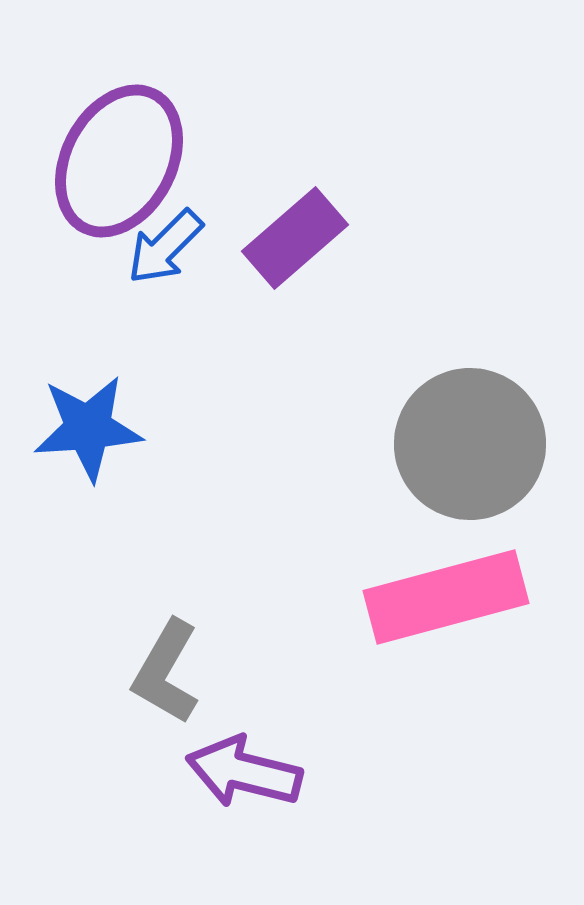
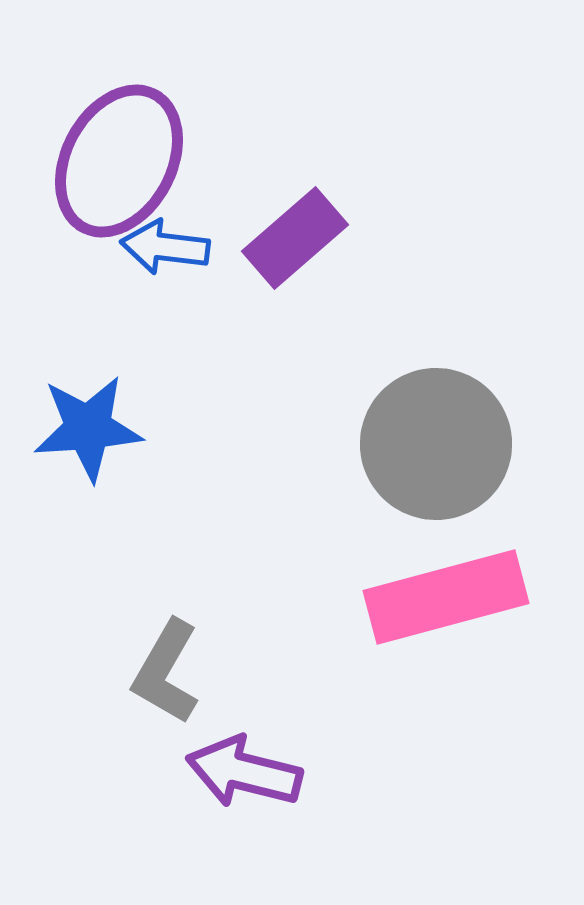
blue arrow: rotated 52 degrees clockwise
gray circle: moved 34 px left
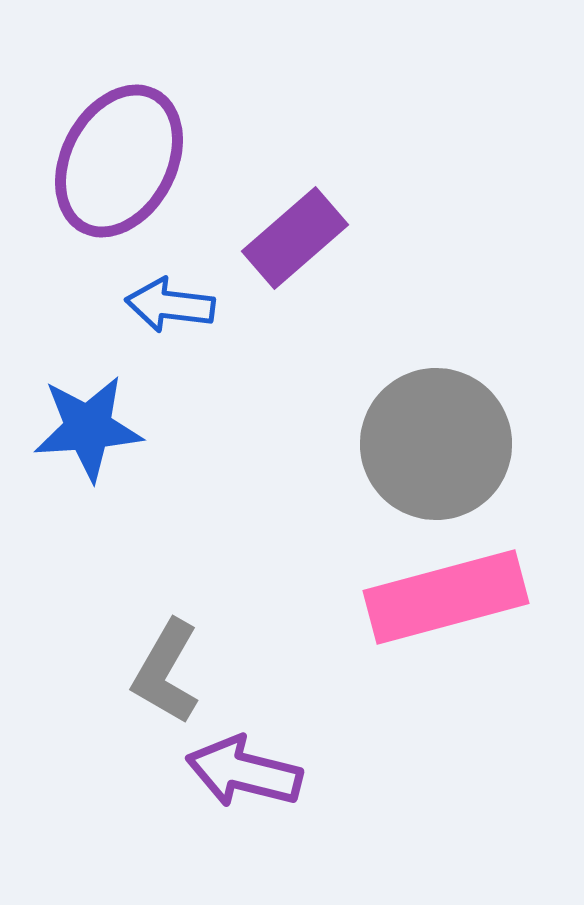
blue arrow: moved 5 px right, 58 px down
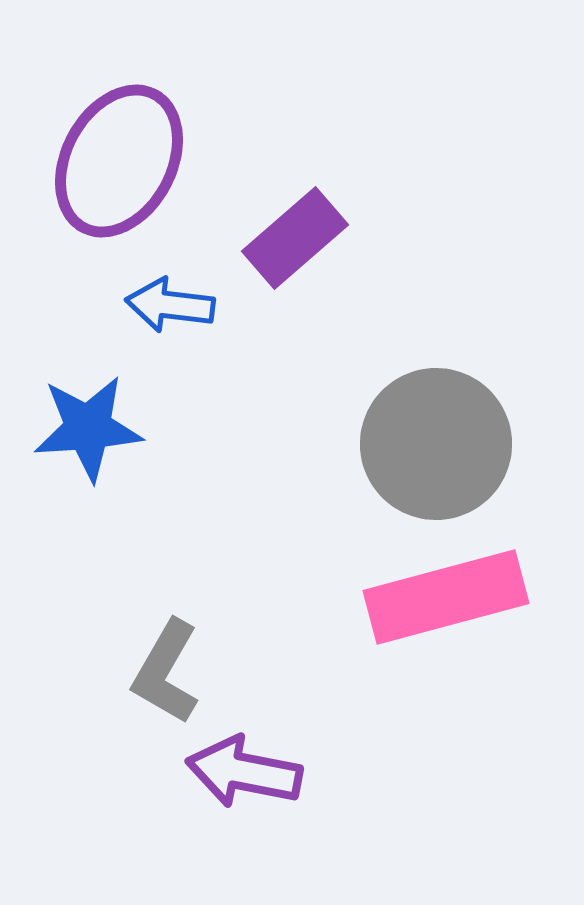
purple arrow: rotated 3 degrees counterclockwise
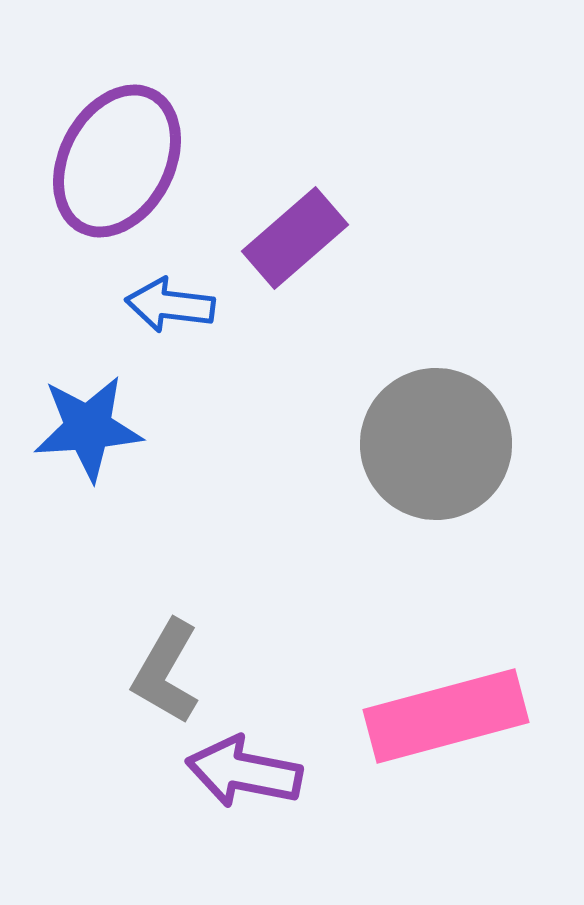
purple ellipse: moved 2 px left
pink rectangle: moved 119 px down
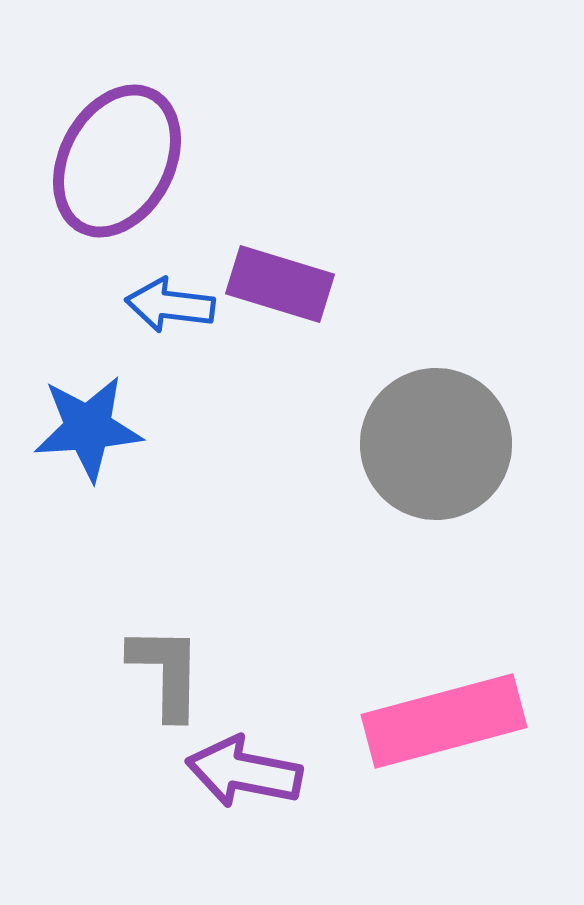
purple rectangle: moved 15 px left, 46 px down; rotated 58 degrees clockwise
gray L-shape: rotated 151 degrees clockwise
pink rectangle: moved 2 px left, 5 px down
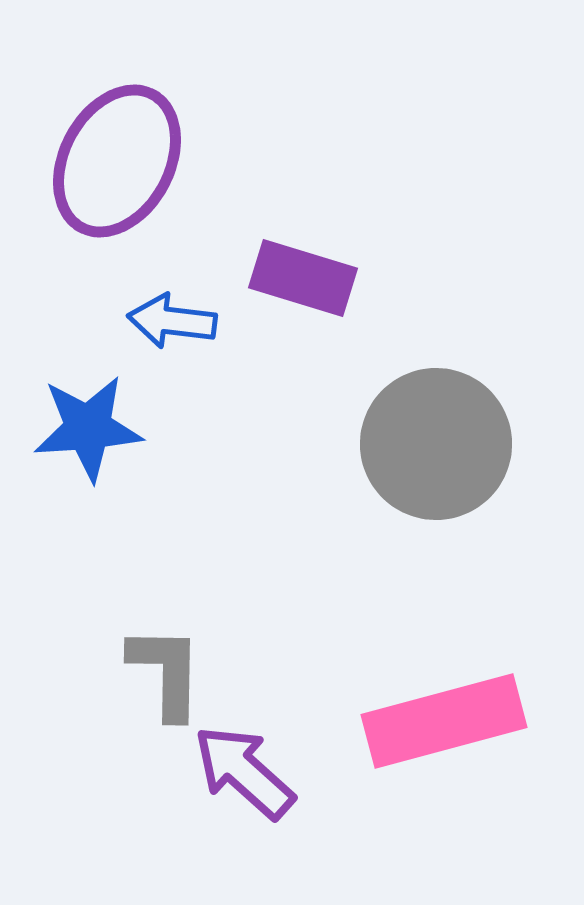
purple rectangle: moved 23 px right, 6 px up
blue arrow: moved 2 px right, 16 px down
purple arrow: rotated 31 degrees clockwise
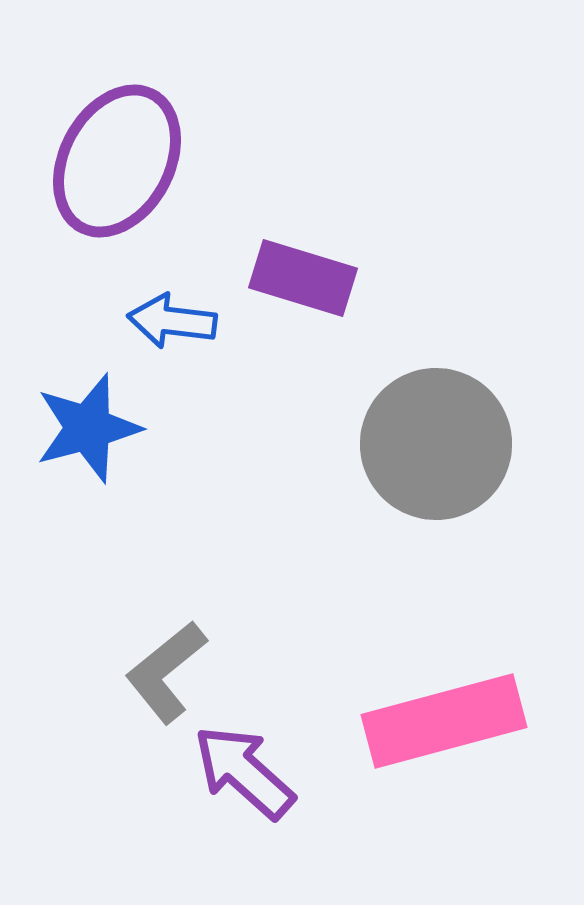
blue star: rotated 11 degrees counterclockwise
gray L-shape: rotated 130 degrees counterclockwise
